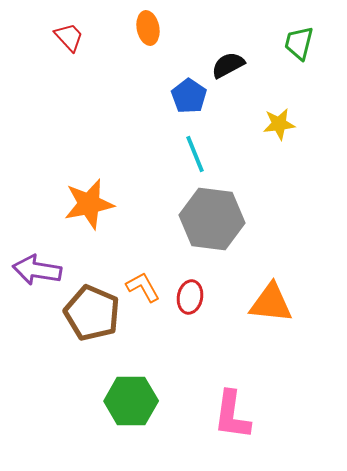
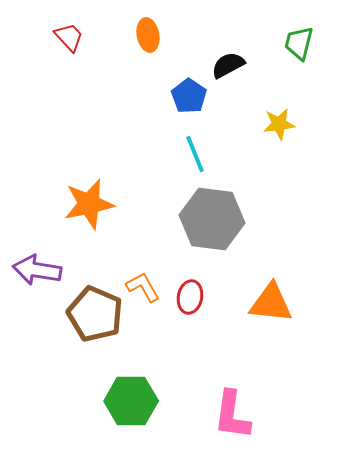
orange ellipse: moved 7 px down
brown pentagon: moved 3 px right, 1 px down
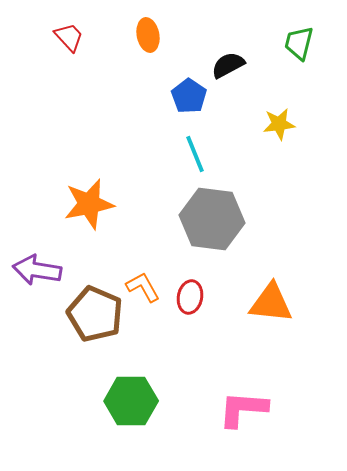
pink L-shape: moved 11 px right, 6 px up; rotated 86 degrees clockwise
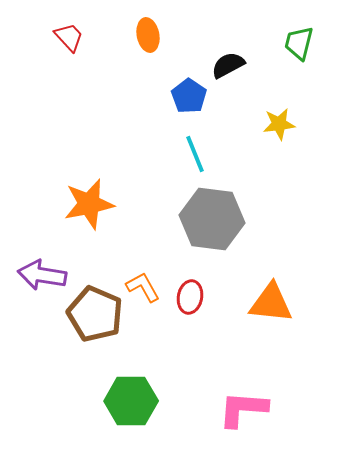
purple arrow: moved 5 px right, 5 px down
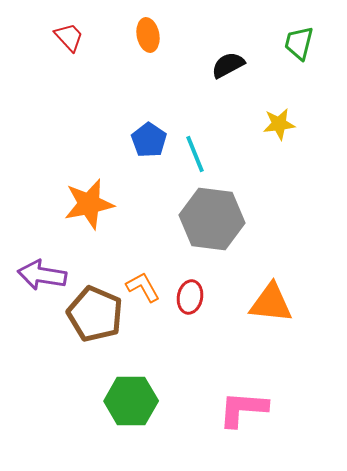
blue pentagon: moved 40 px left, 44 px down
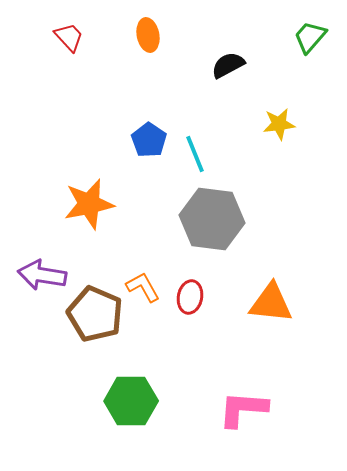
green trapezoid: moved 11 px right, 6 px up; rotated 27 degrees clockwise
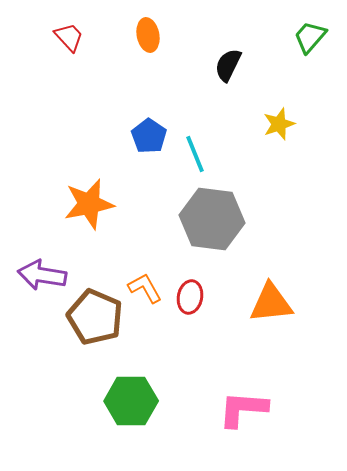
black semicircle: rotated 36 degrees counterclockwise
yellow star: rotated 12 degrees counterclockwise
blue pentagon: moved 4 px up
orange L-shape: moved 2 px right, 1 px down
orange triangle: rotated 12 degrees counterclockwise
brown pentagon: moved 3 px down
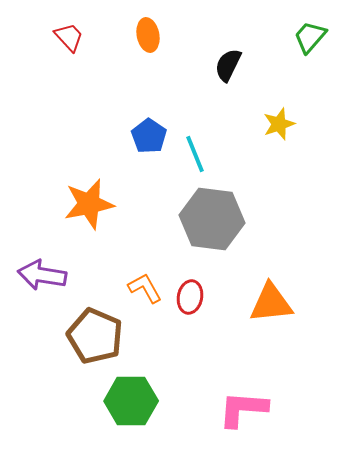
brown pentagon: moved 19 px down
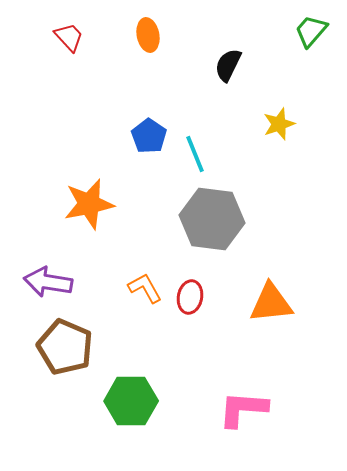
green trapezoid: moved 1 px right, 6 px up
purple arrow: moved 6 px right, 7 px down
brown pentagon: moved 30 px left, 11 px down
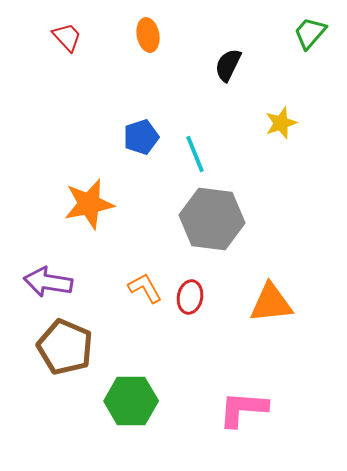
green trapezoid: moved 1 px left, 2 px down
red trapezoid: moved 2 px left
yellow star: moved 2 px right, 1 px up
blue pentagon: moved 8 px left, 1 px down; rotated 20 degrees clockwise
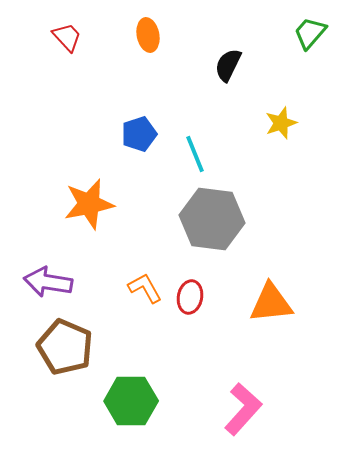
blue pentagon: moved 2 px left, 3 px up
pink L-shape: rotated 128 degrees clockwise
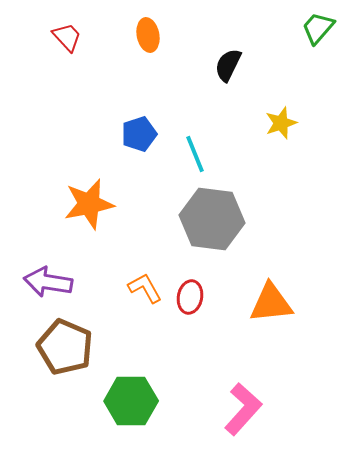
green trapezoid: moved 8 px right, 5 px up
